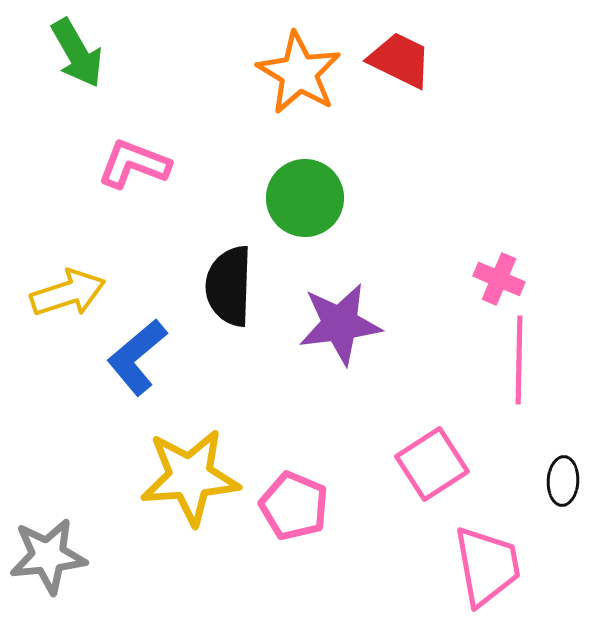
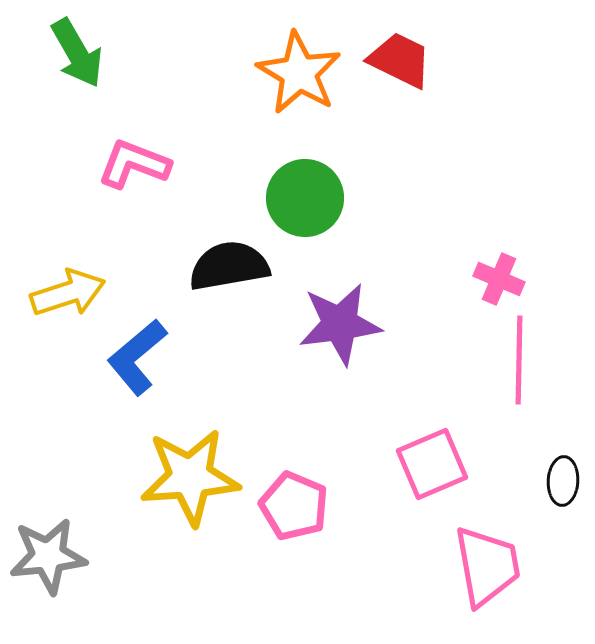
black semicircle: moved 20 px up; rotated 78 degrees clockwise
pink square: rotated 10 degrees clockwise
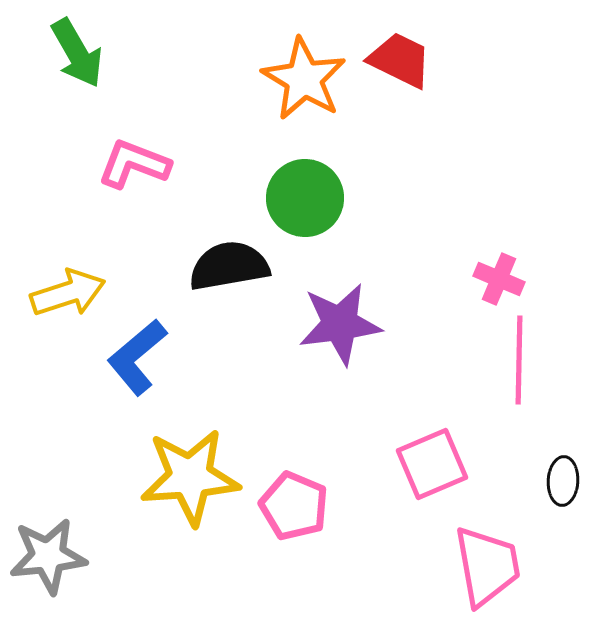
orange star: moved 5 px right, 6 px down
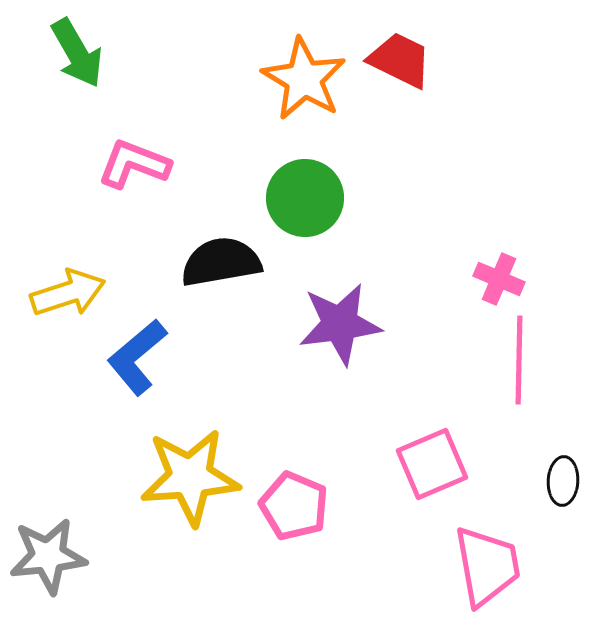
black semicircle: moved 8 px left, 4 px up
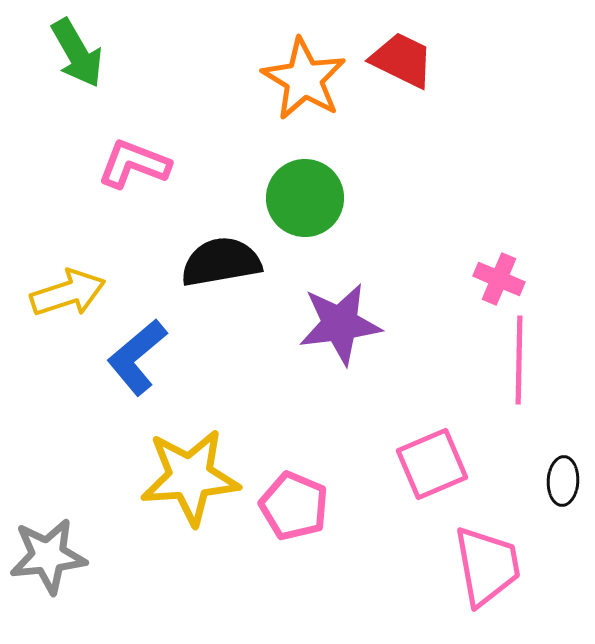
red trapezoid: moved 2 px right
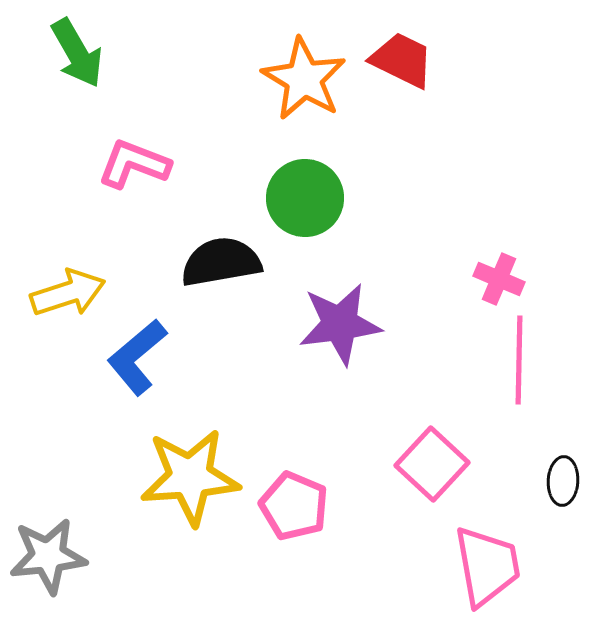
pink square: rotated 24 degrees counterclockwise
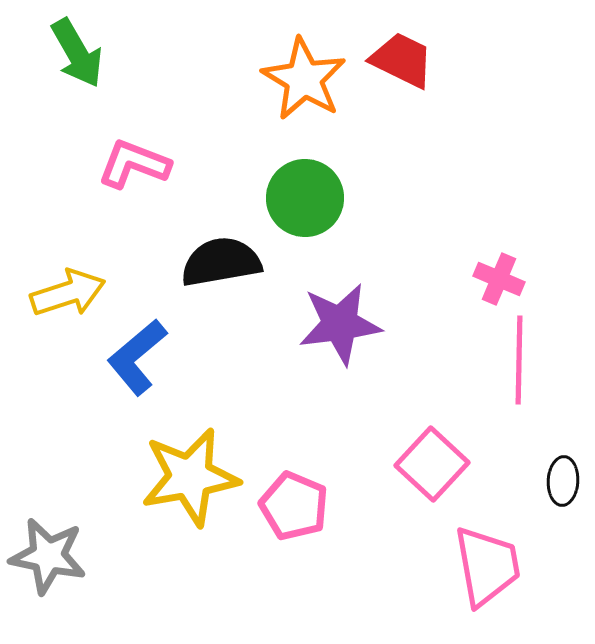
yellow star: rotated 6 degrees counterclockwise
gray star: rotated 18 degrees clockwise
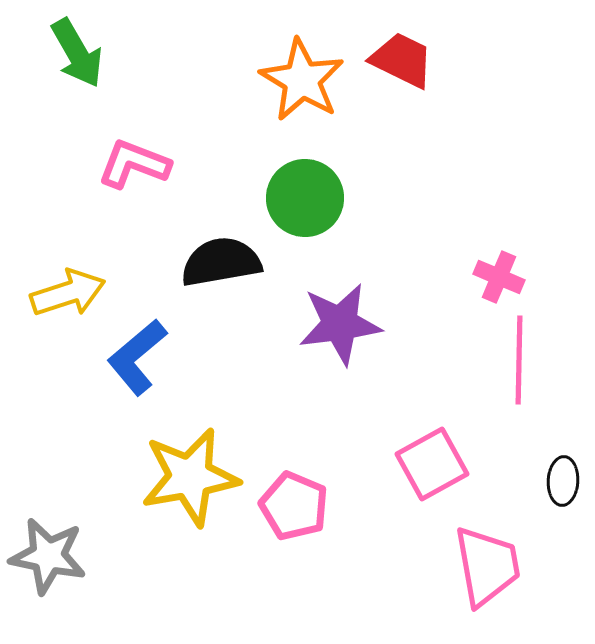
orange star: moved 2 px left, 1 px down
pink cross: moved 2 px up
pink square: rotated 18 degrees clockwise
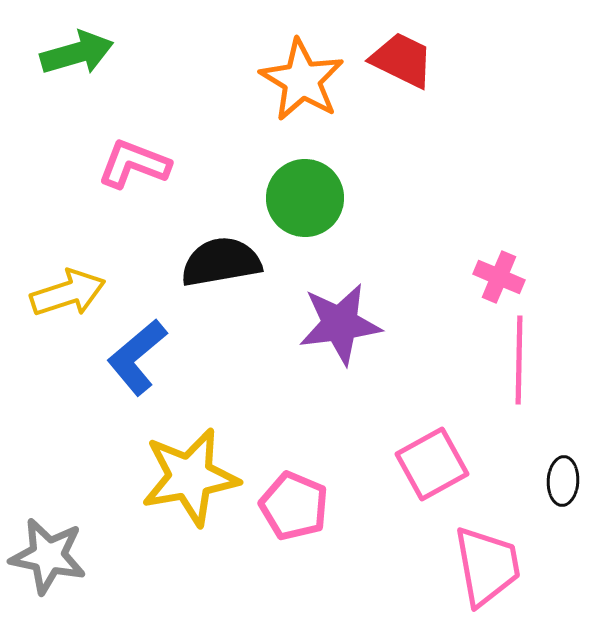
green arrow: rotated 76 degrees counterclockwise
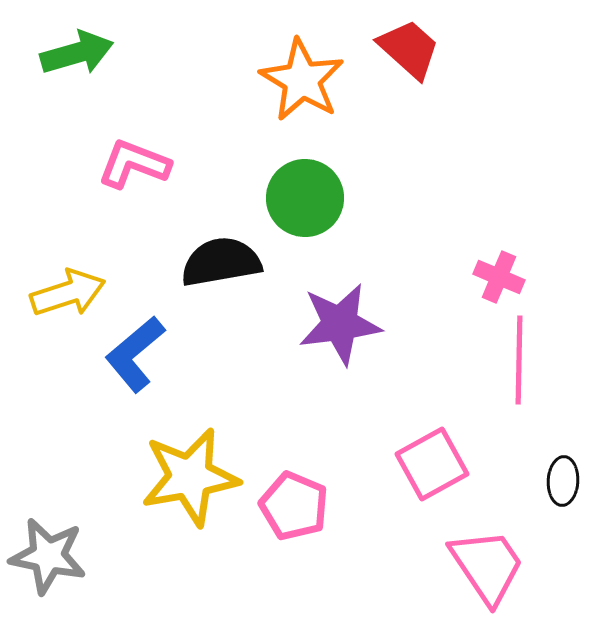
red trapezoid: moved 7 px right, 11 px up; rotated 16 degrees clockwise
blue L-shape: moved 2 px left, 3 px up
pink trapezoid: rotated 24 degrees counterclockwise
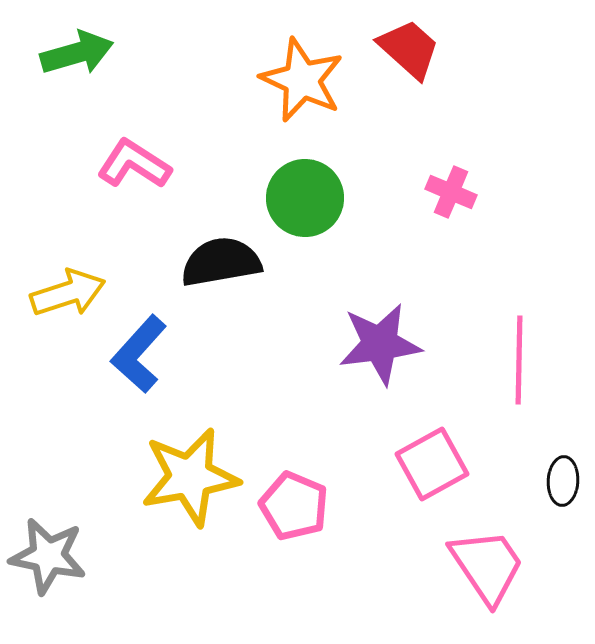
orange star: rotated 6 degrees counterclockwise
pink L-shape: rotated 12 degrees clockwise
pink cross: moved 48 px left, 85 px up
purple star: moved 40 px right, 20 px down
blue L-shape: moved 4 px right; rotated 8 degrees counterclockwise
